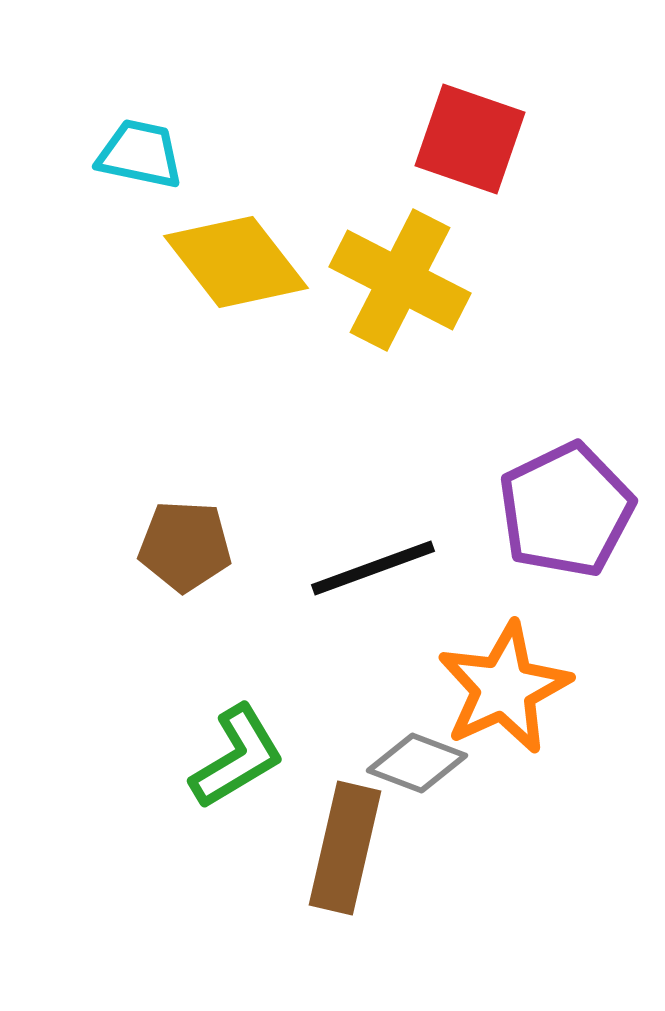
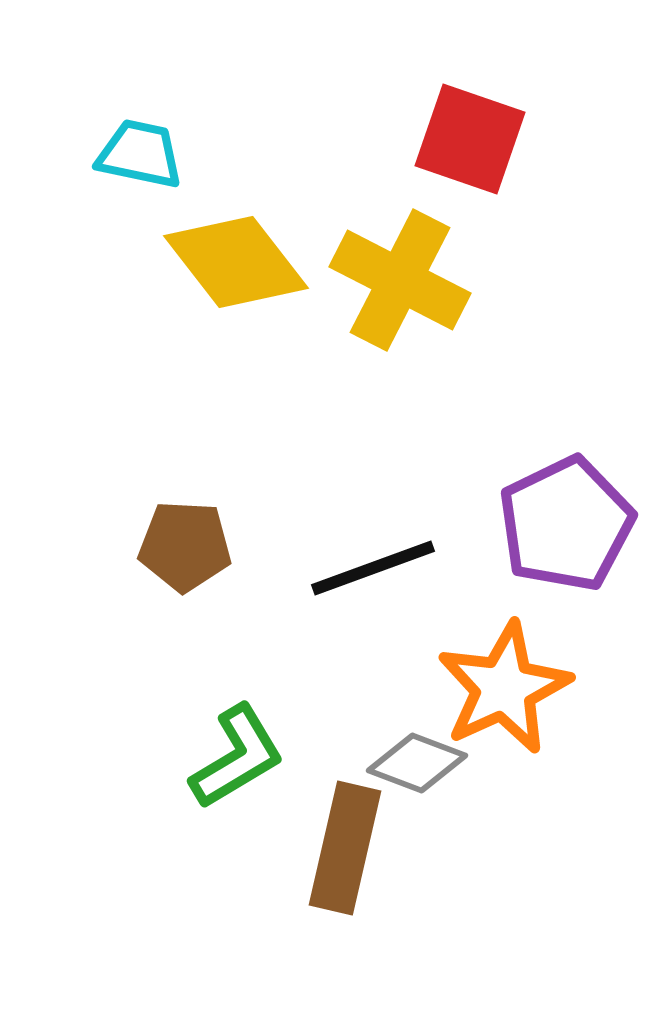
purple pentagon: moved 14 px down
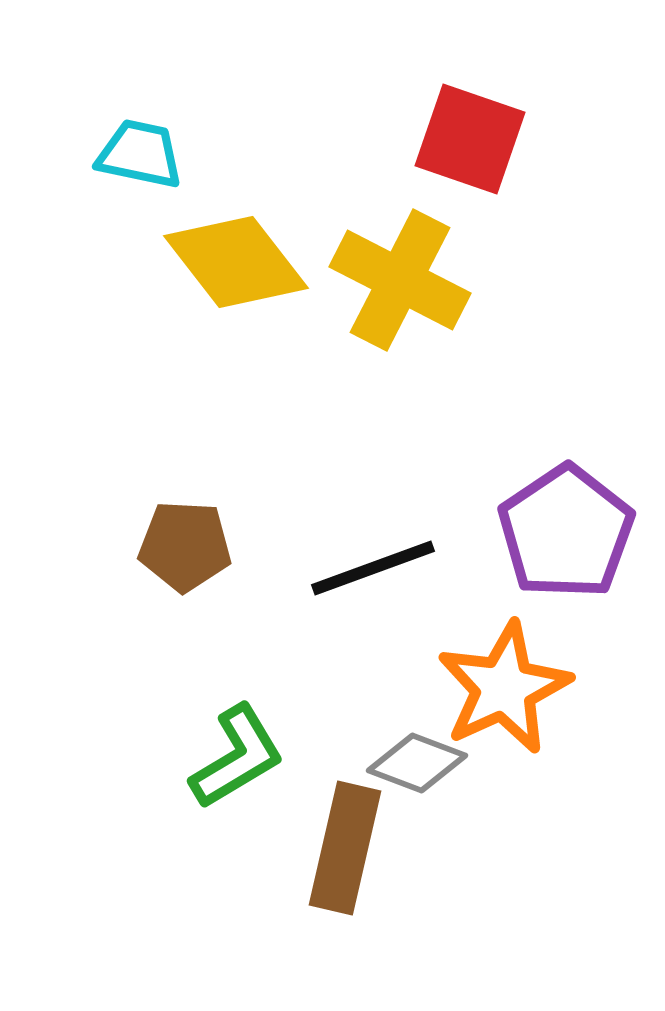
purple pentagon: moved 8 px down; rotated 8 degrees counterclockwise
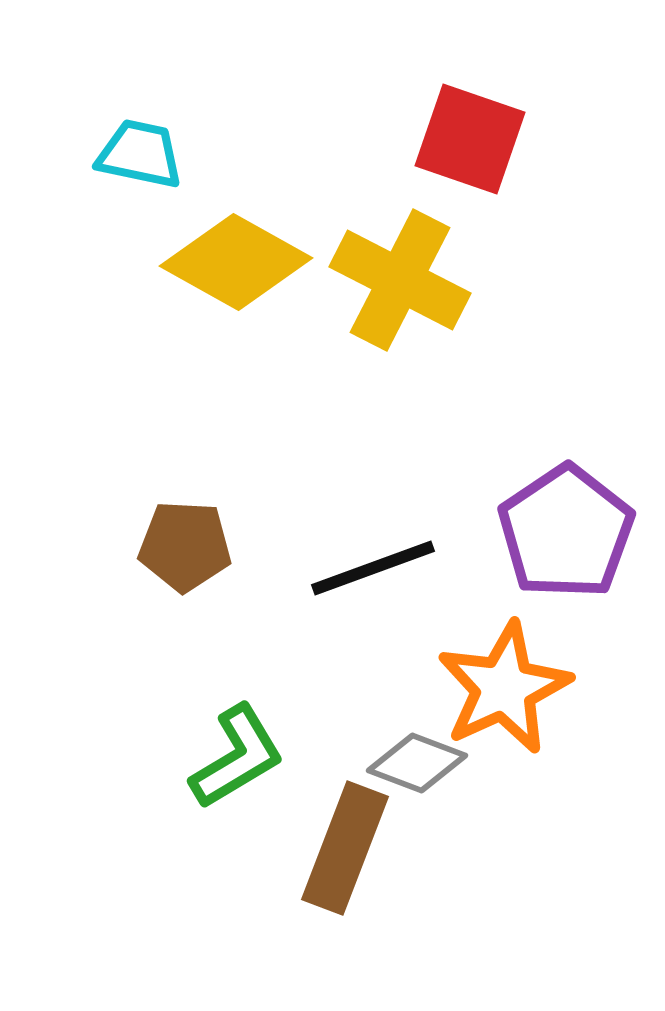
yellow diamond: rotated 23 degrees counterclockwise
brown rectangle: rotated 8 degrees clockwise
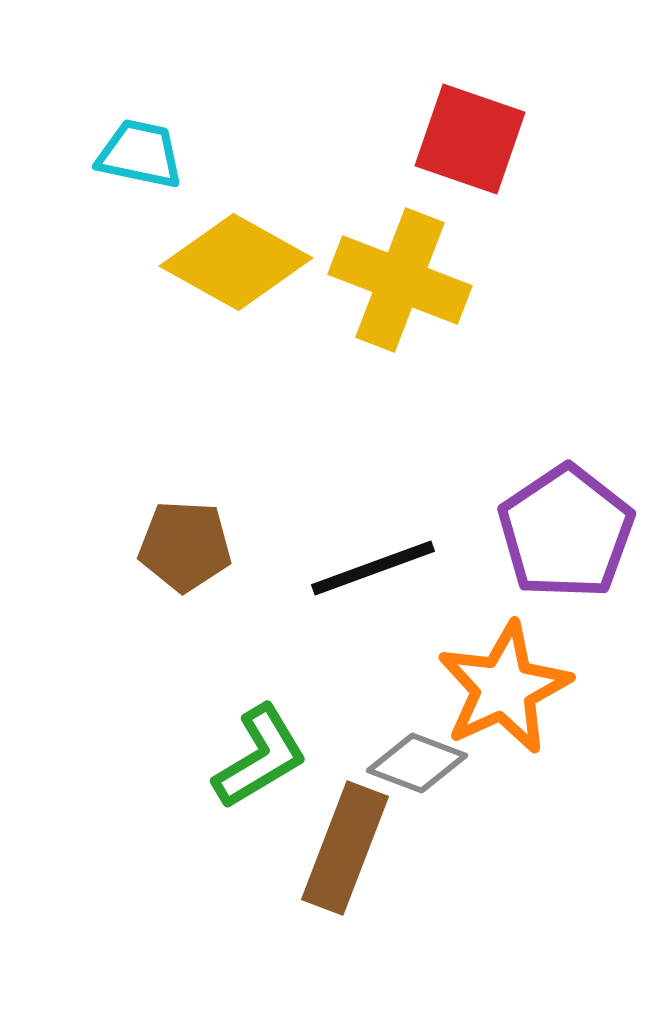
yellow cross: rotated 6 degrees counterclockwise
green L-shape: moved 23 px right
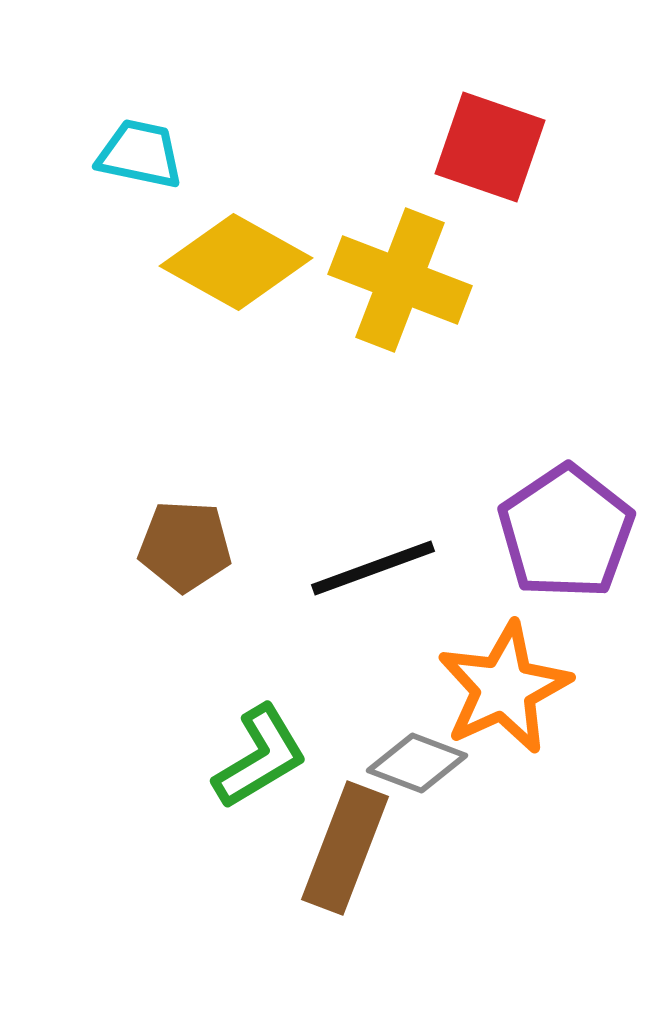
red square: moved 20 px right, 8 px down
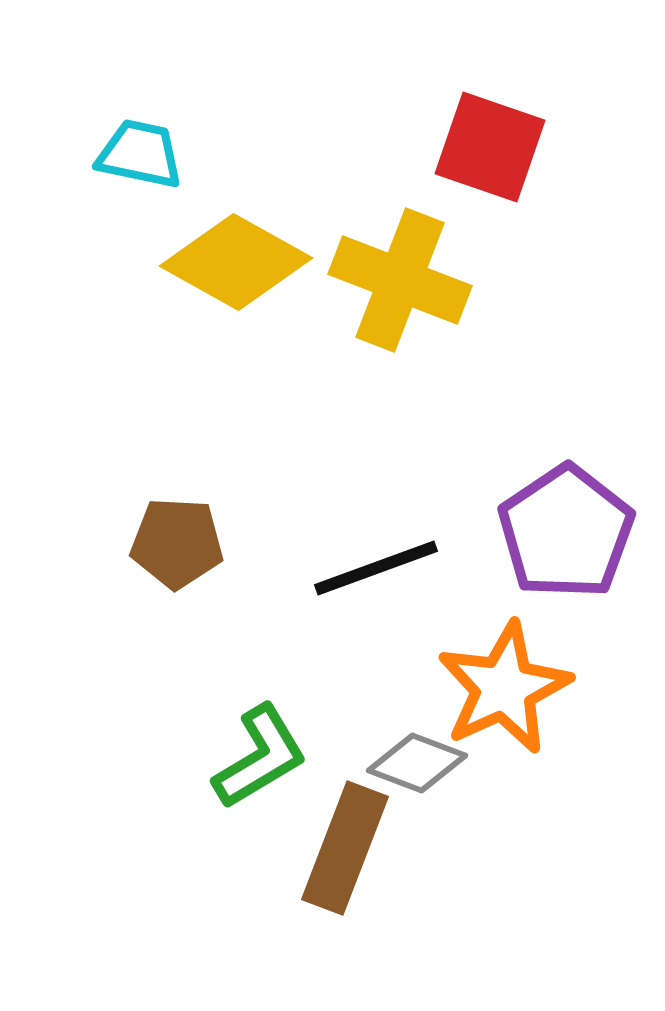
brown pentagon: moved 8 px left, 3 px up
black line: moved 3 px right
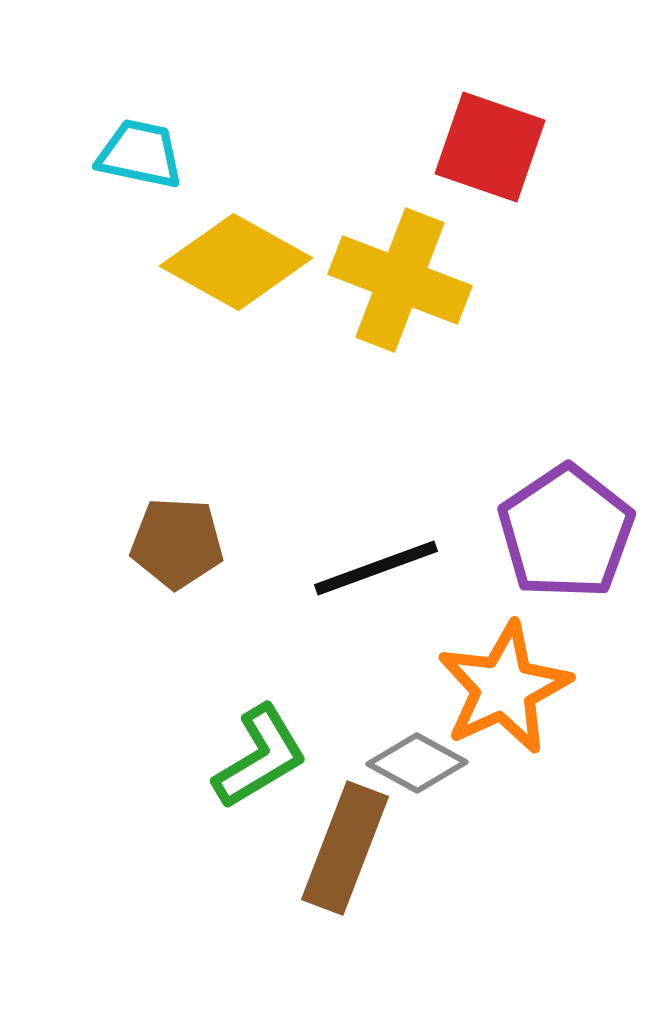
gray diamond: rotated 8 degrees clockwise
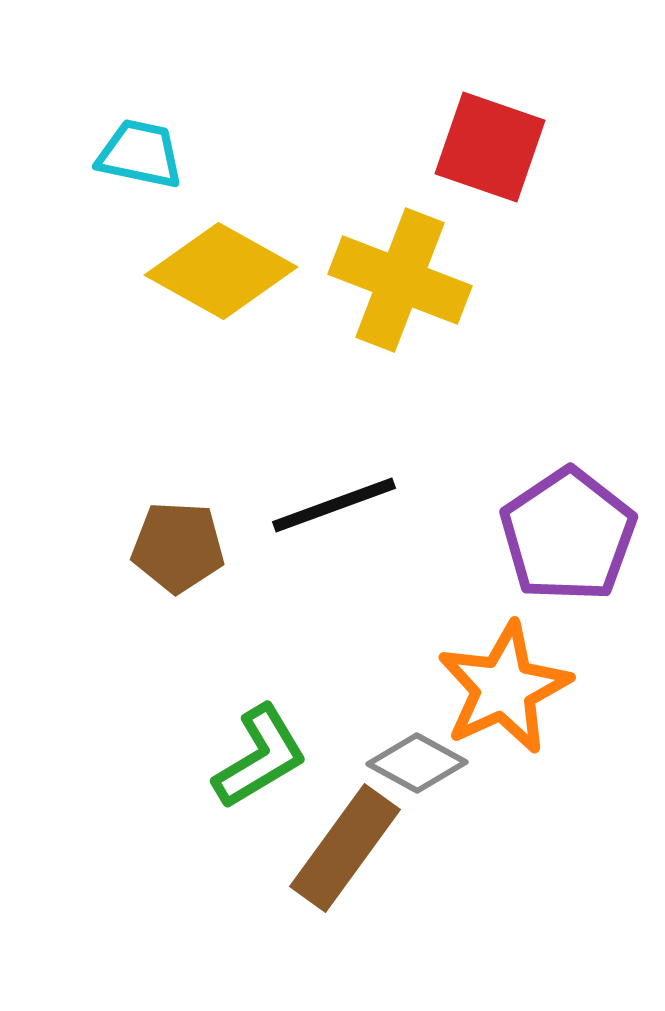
yellow diamond: moved 15 px left, 9 px down
purple pentagon: moved 2 px right, 3 px down
brown pentagon: moved 1 px right, 4 px down
black line: moved 42 px left, 63 px up
brown rectangle: rotated 15 degrees clockwise
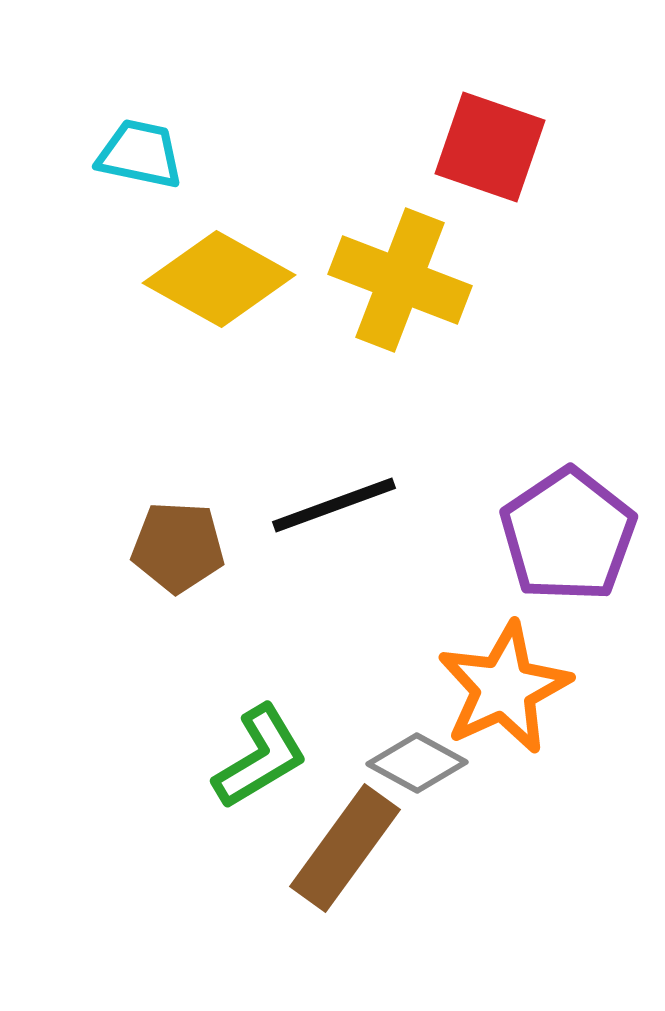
yellow diamond: moved 2 px left, 8 px down
